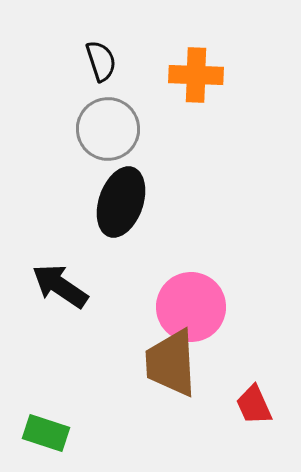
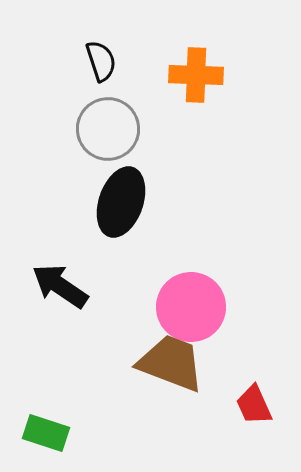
brown trapezoid: rotated 114 degrees clockwise
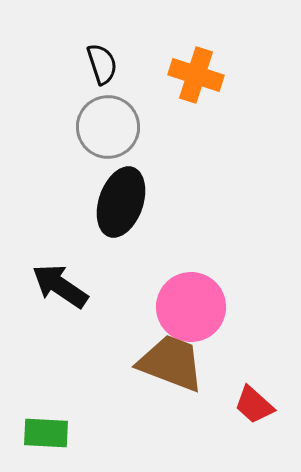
black semicircle: moved 1 px right, 3 px down
orange cross: rotated 16 degrees clockwise
gray circle: moved 2 px up
red trapezoid: rotated 24 degrees counterclockwise
green rectangle: rotated 15 degrees counterclockwise
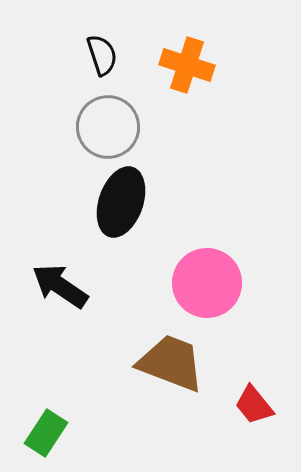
black semicircle: moved 9 px up
orange cross: moved 9 px left, 10 px up
pink circle: moved 16 px right, 24 px up
red trapezoid: rotated 9 degrees clockwise
green rectangle: rotated 60 degrees counterclockwise
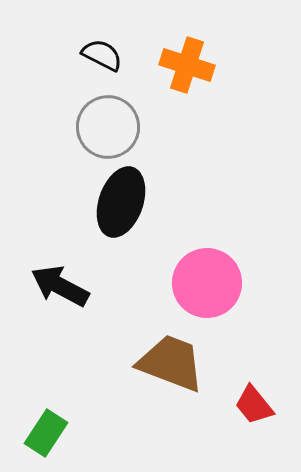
black semicircle: rotated 45 degrees counterclockwise
black arrow: rotated 6 degrees counterclockwise
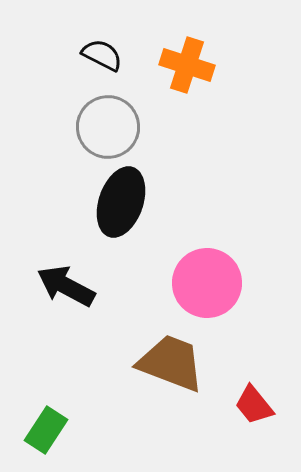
black arrow: moved 6 px right
green rectangle: moved 3 px up
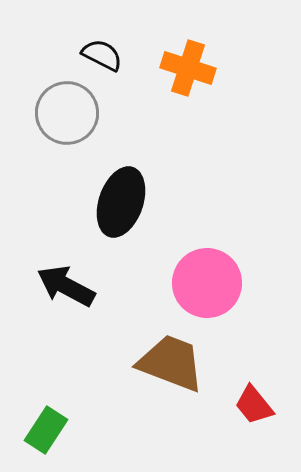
orange cross: moved 1 px right, 3 px down
gray circle: moved 41 px left, 14 px up
